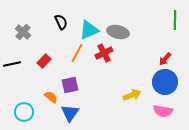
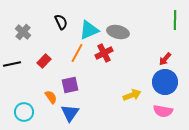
orange semicircle: rotated 16 degrees clockwise
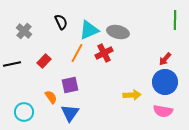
gray cross: moved 1 px right, 1 px up
yellow arrow: rotated 18 degrees clockwise
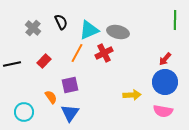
gray cross: moved 9 px right, 3 px up
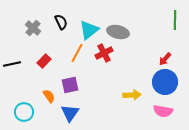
cyan triangle: rotated 15 degrees counterclockwise
orange semicircle: moved 2 px left, 1 px up
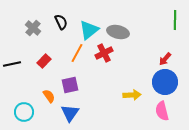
pink semicircle: moved 1 px left; rotated 66 degrees clockwise
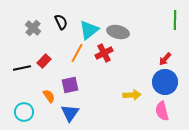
black line: moved 10 px right, 4 px down
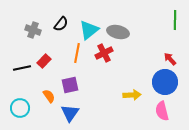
black semicircle: moved 2 px down; rotated 63 degrees clockwise
gray cross: moved 2 px down; rotated 21 degrees counterclockwise
orange line: rotated 18 degrees counterclockwise
red arrow: moved 5 px right; rotated 96 degrees clockwise
cyan circle: moved 4 px left, 4 px up
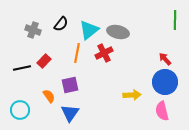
red arrow: moved 5 px left
cyan circle: moved 2 px down
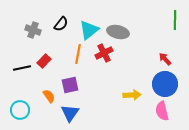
orange line: moved 1 px right, 1 px down
blue circle: moved 2 px down
